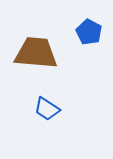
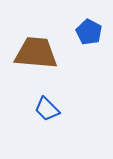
blue trapezoid: rotated 12 degrees clockwise
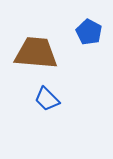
blue trapezoid: moved 10 px up
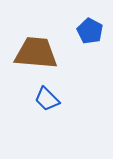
blue pentagon: moved 1 px right, 1 px up
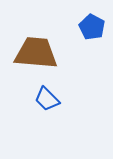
blue pentagon: moved 2 px right, 4 px up
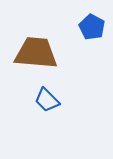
blue trapezoid: moved 1 px down
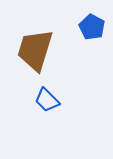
brown trapezoid: moved 1 px left, 3 px up; rotated 78 degrees counterclockwise
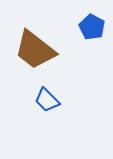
brown trapezoid: rotated 69 degrees counterclockwise
